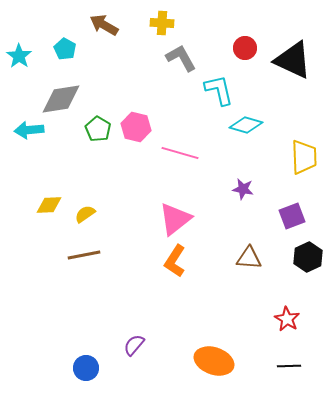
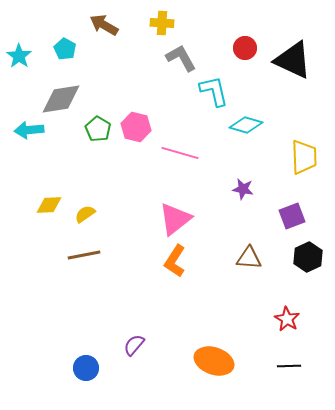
cyan L-shape: moved 5 px left, 1 px down
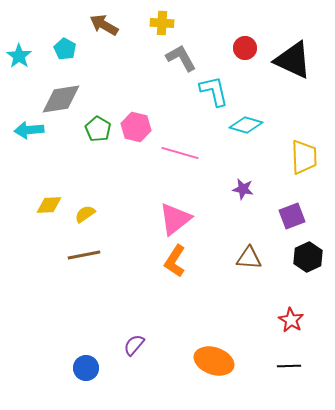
red star: moved 4 px right, 1 px down
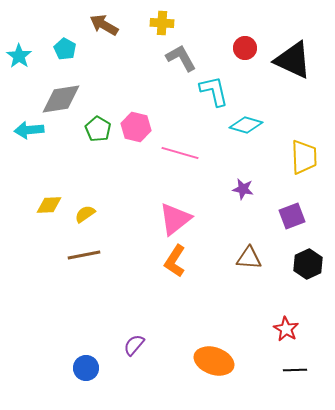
black hexagon: moved 7 px down
red star: moved 5 px left, 9 px down
black line: moved 6 px right, 4 px down
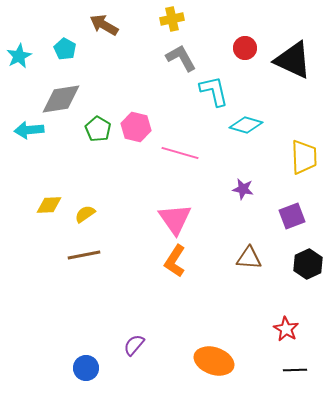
yellow cross: moved 10 px right, 4 px up; rotated 15 degrees counterclockwise
cyan star: rotated 10 degrees clockwise
pink triangle: rotated 27 degrees counterclockwise
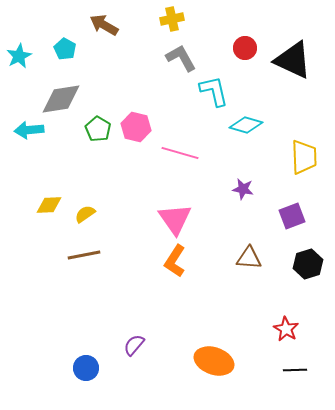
black hexagon: rotated 8 degrees clockwise
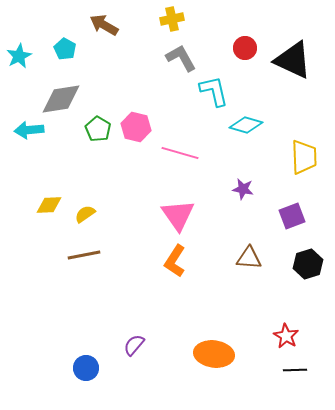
pink triangle: moved 3 px right, 4 px up
red star: moved 7 px down
orange ellipse: moved 7 px up; rotated 12 degrees counterclockwise
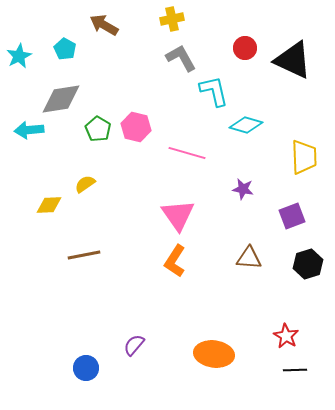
pink line: moved 7 px right
yellow semicircle: moved 30 px up
